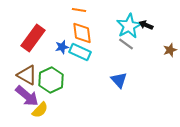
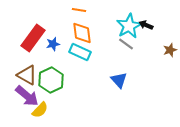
blue star: moved 9 px left, 3 px up
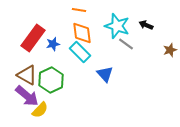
cyan star: moved 12 px left; rotated 25 degrees counterclockwise
cyan rectangle: rotated 20 degrees clockwise
blue triangle: moved 14 px left, 6 px up
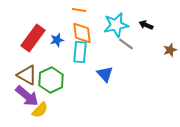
cyan star: moved 1 px left, 1 px up; rotated 30 degrees counterclockwise
blue star: moved 4 px right, 4 px up
cyan rectangle: rotated 50 degrees clockwise
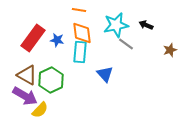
blue star: rotated 24 degrees clockwise
purple arrow: moved 2 px left; rotated 10 degrees counterclockwise
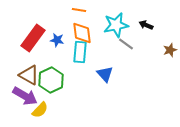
brown triangle: moved 2 px right
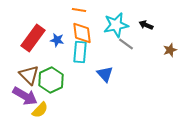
brown triangle: rotated 15 degrees clockwise
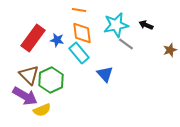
cyan rectangle: moved 1 px left, 1 px down; rotated 45 degrees counterclockwise
yellow semicircle: moved 2 px right; rotated 24 degrees clockwise
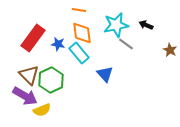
blue star: moved 1 px right, 4 px down
brown star: rotated 24 degrees counterclockwise
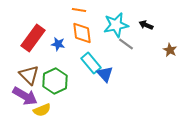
cyan rectangle: moved 12 px right, 10 px down
green hexagon: moved 4 px right, 1 px down
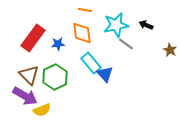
orange line: moved 6 px right
blue star: rotated 16 degrees counterclockwise
green hexagon: moved 4 px up
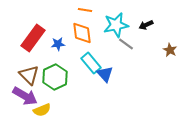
black arrow: rotated 48 degrees counterclockwise
